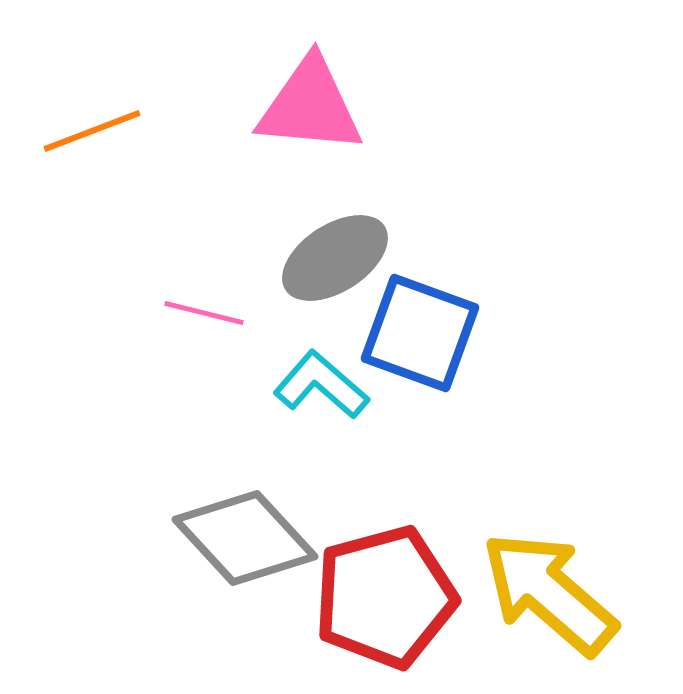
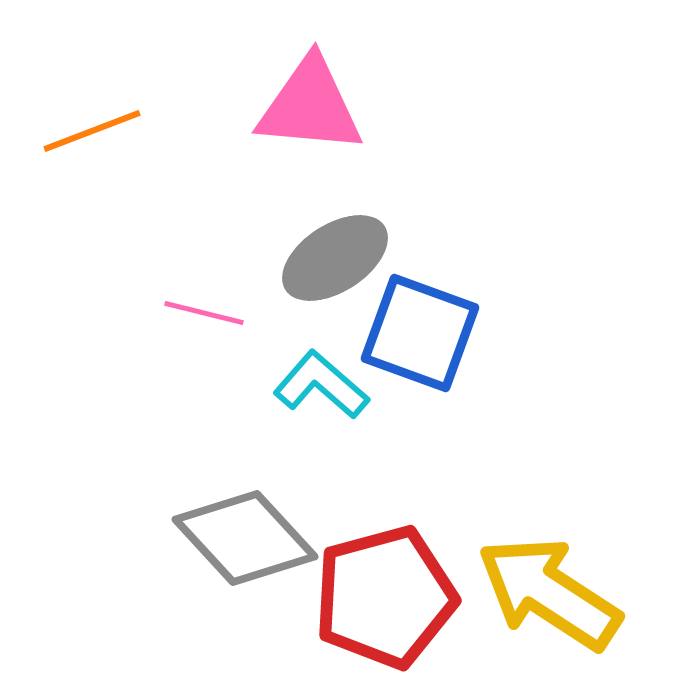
yellow arrow: rotated 8 degrees counterclockwise
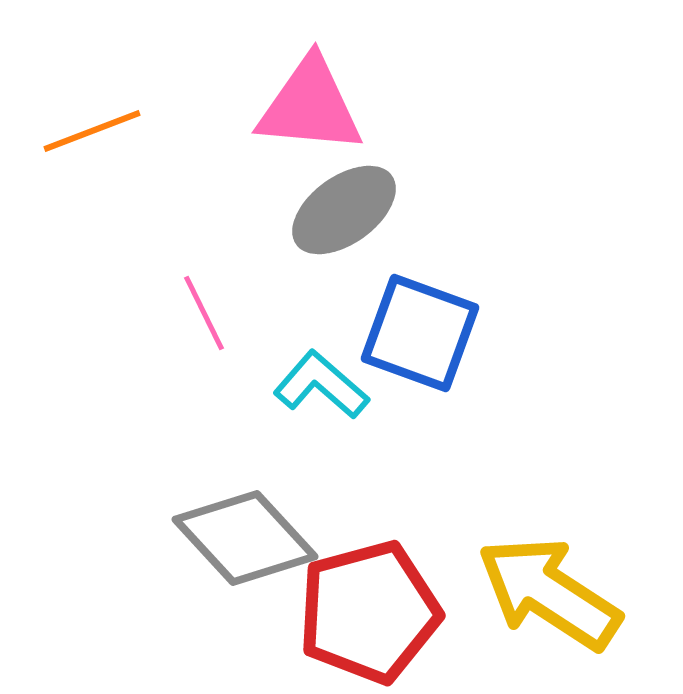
gray ellipse: moved 9 px right, 48 px up; rotated 3 degrees counterclockwise
pink line: rotated 50 degrees clockwise
red pentagon: moved 16 px left, 15 px down
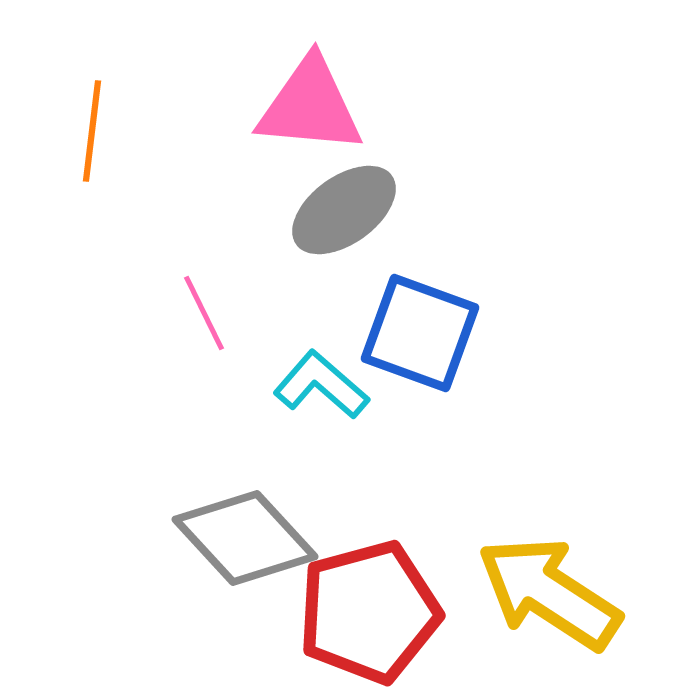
orange line: rotated 62 degrees counterclockwise
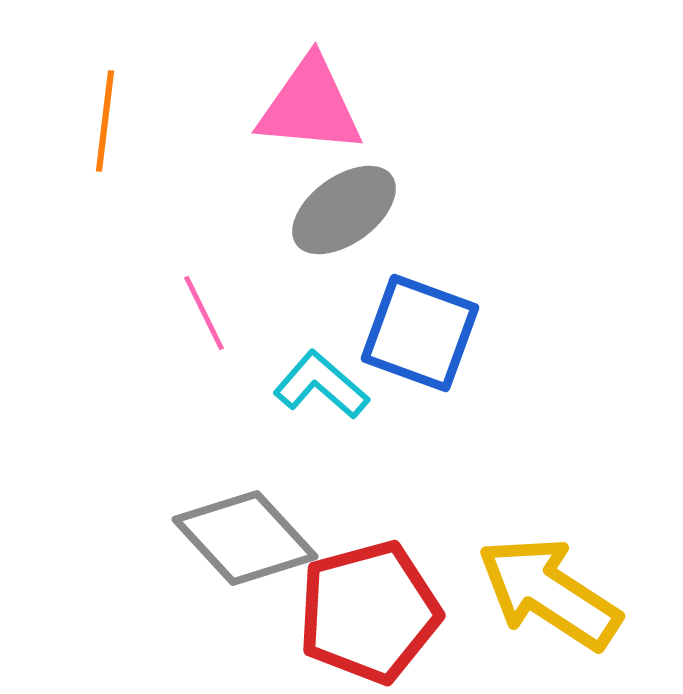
orange line: moved 13 px right, 10 px up
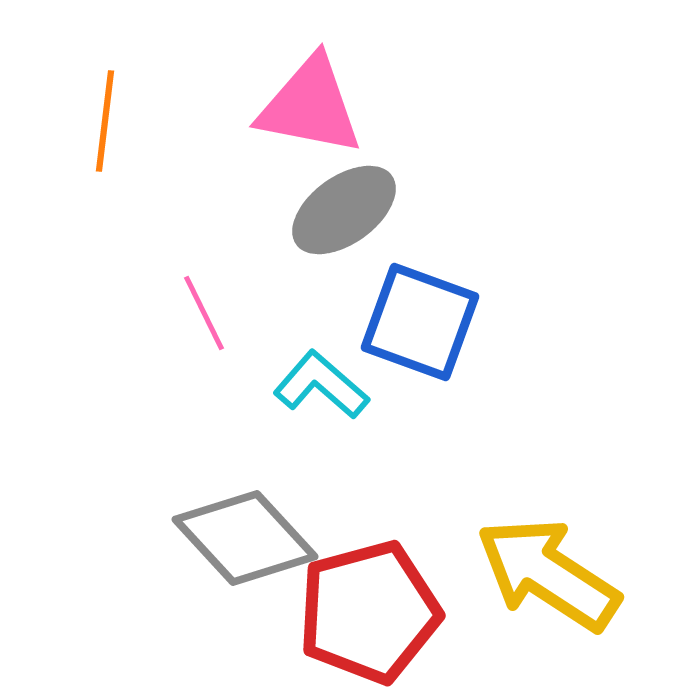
pink triangle: rotated 6 degrees clockwise
blue square: moved 11 px up
yellow arrow: moved 1 px left, 19 px up
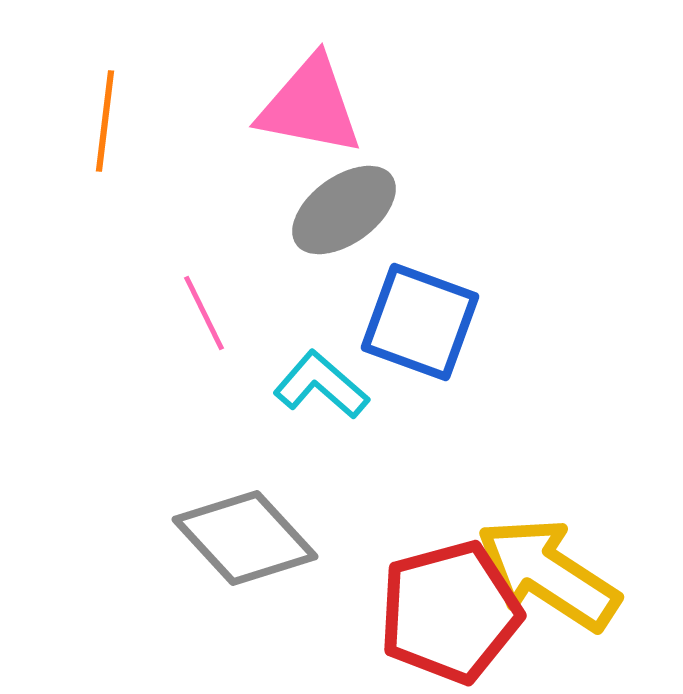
red pentagon: moved 81 px right
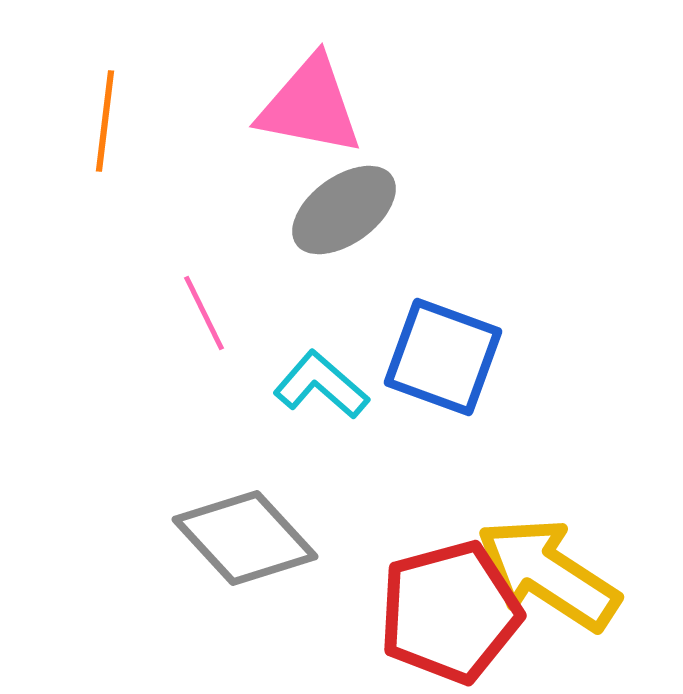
blue square: moved 23 px right, 35 px down
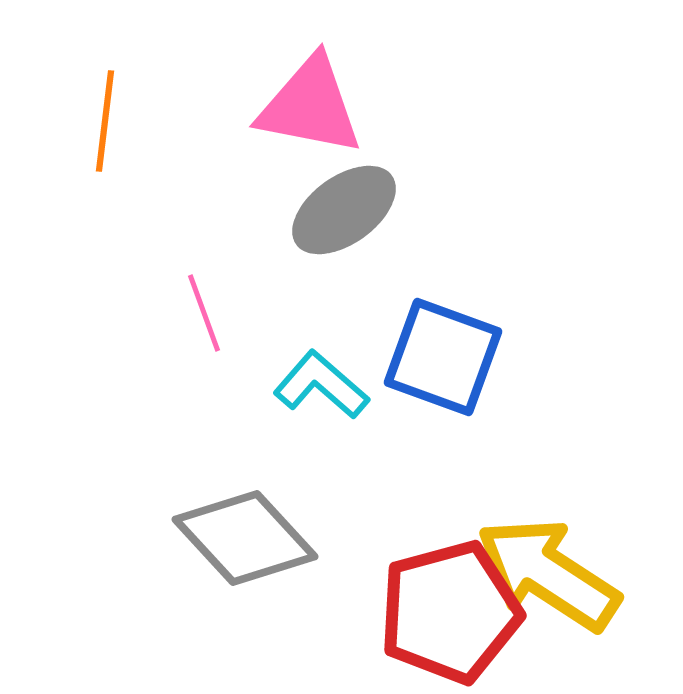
pink line: rotated 6 degrees clockwise
